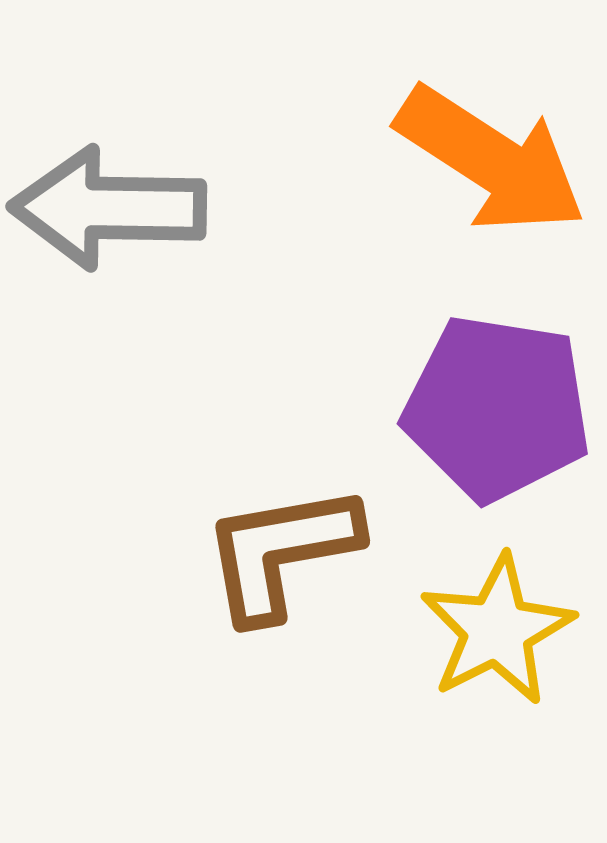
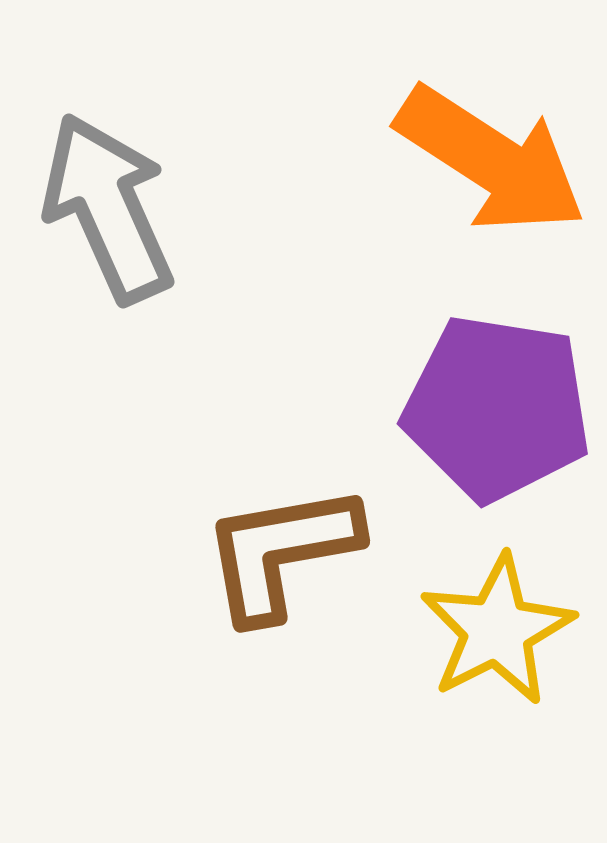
gray arrow: rotated 65 degrees clockwise
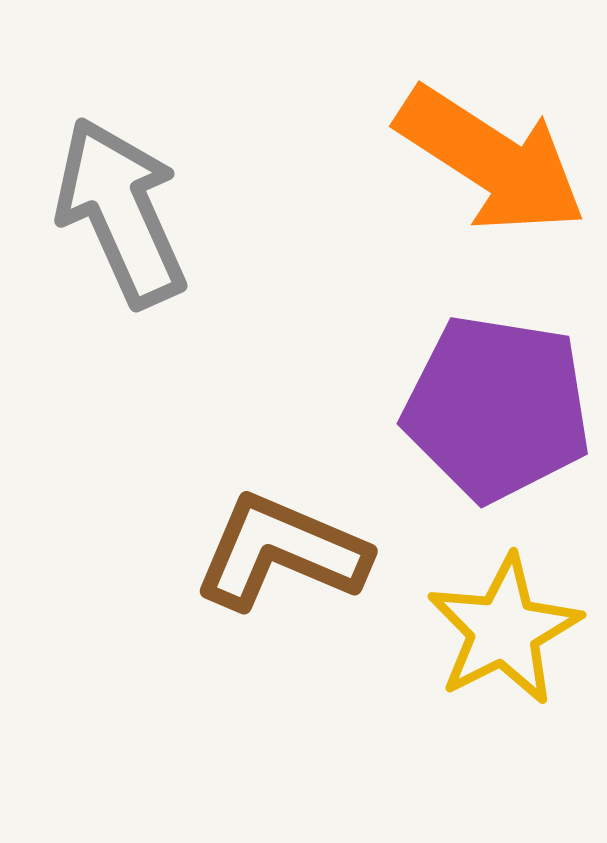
gray arrow: moved 13 px right, 4 px down
brown L-shape: rotated 33 degrees clockwise
yellow star: moved 7 px right
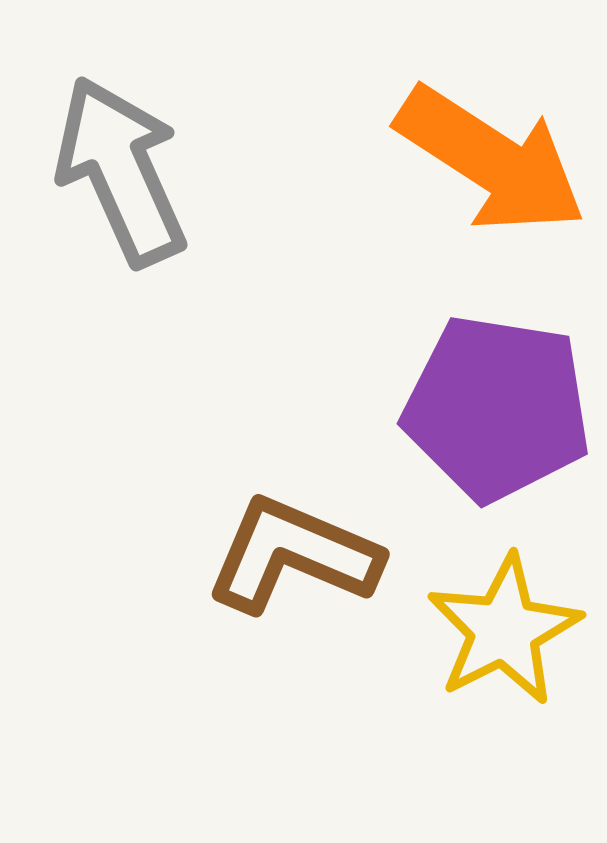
gray arrow: moved 41 px up
brown L-shape: moved 12 px right, 3 px down
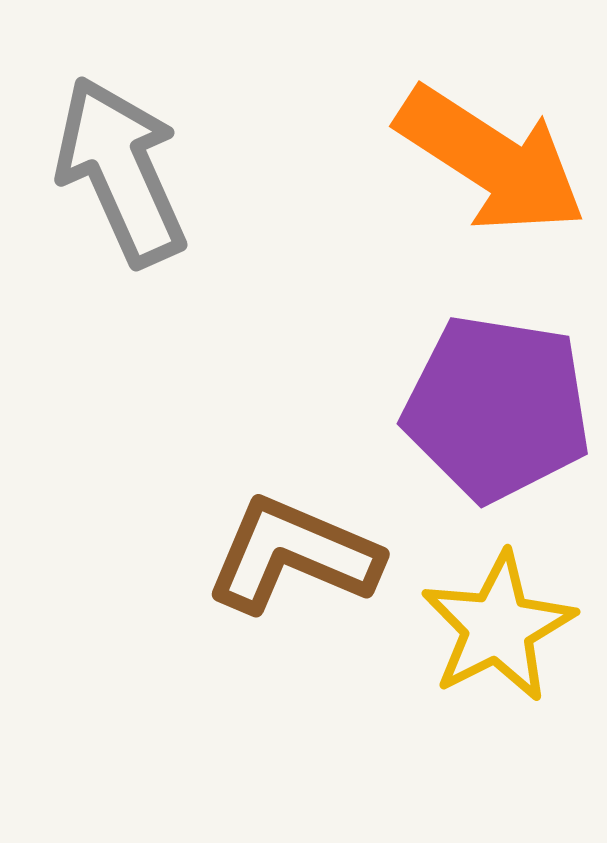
yellow star: moved 6 px left, 3 px up
